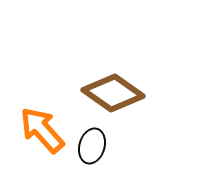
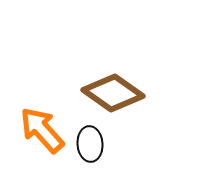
black ellipse: moved 2 px left, 2 px up; rotated 20 degrees counterclockwise
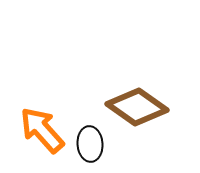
brown diamond: moved 24 px right, 14 px down
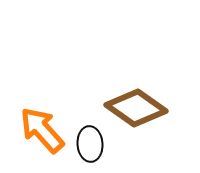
brown diamond: moved 1 px left, 1 px down
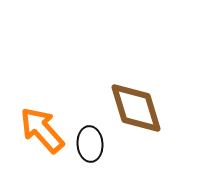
brown diamond: rotated 38 degrees clockwise
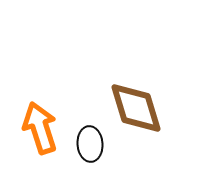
orange arrow: moved 2 px left, 2 px up; rotated 24 degrees clockwise
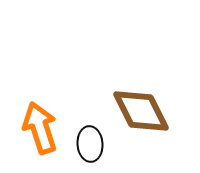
brown diamond: moved 5 px right, 3 px down; rotated 10 degrees counterclockwise
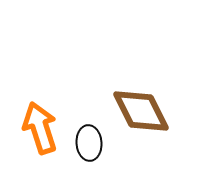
black ellipse: moved 1 px left, 1 px up
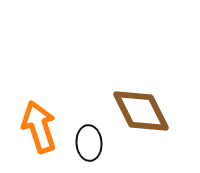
orange arrow: moved 1 px left, 1 px up
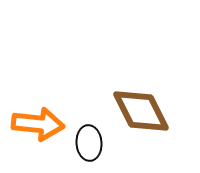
orange arrow: moved 1 px left, 3 px up; rotated 114 degrees clockwise
